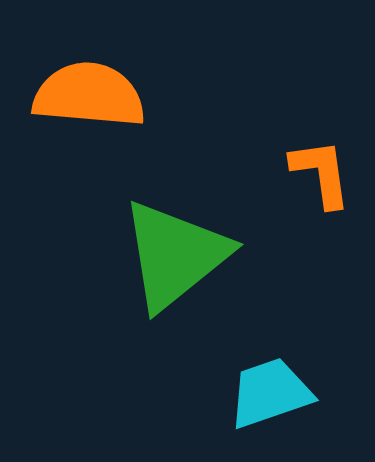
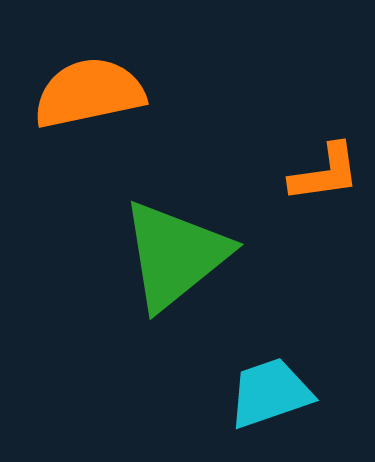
orange semicircle: moved 2 px up; rotated 17 degrees counterclockwise
orange L-shape: moved 4 px right; rotated 90 degrees clockwise
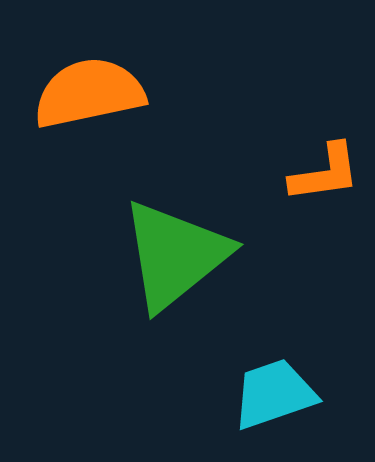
cyan trapezoid: moved 4 px right, 1 px down
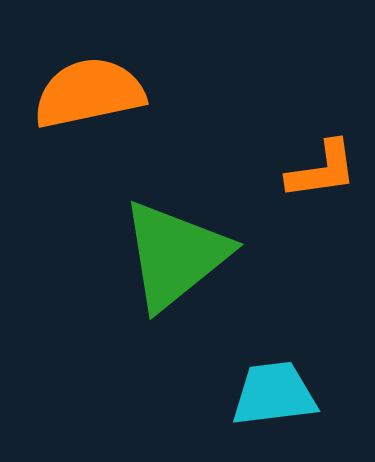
orange L-shape: moved 3 px left, 3 px up
cyan trapezoid: rotated 12 degrees clockwise
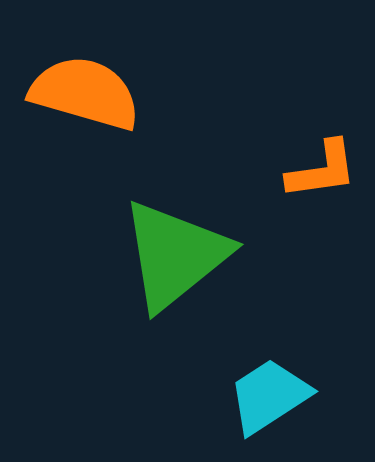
orange semicircle: moved 4 px left; rotated 28 degrees clockwise
cyan trapezoid: moved 5 px left, 2 px down; rotated 26 degrees counterclockwise
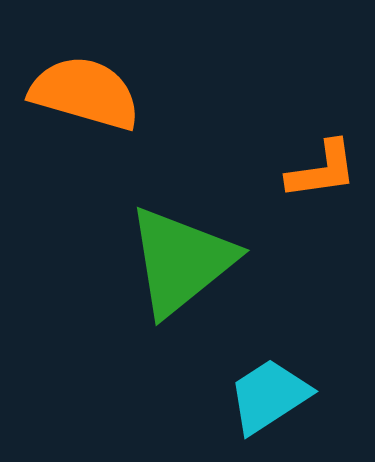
green triangle: moved 6 px right, 6 px down
